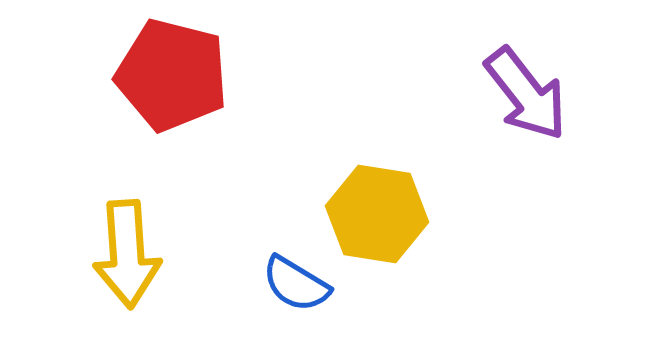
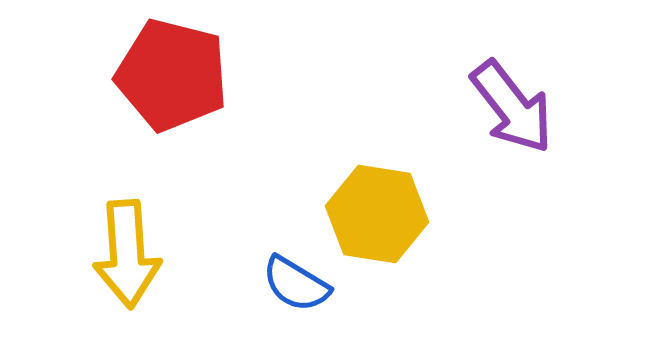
purple arrow: moved 14 px left, 13 px down
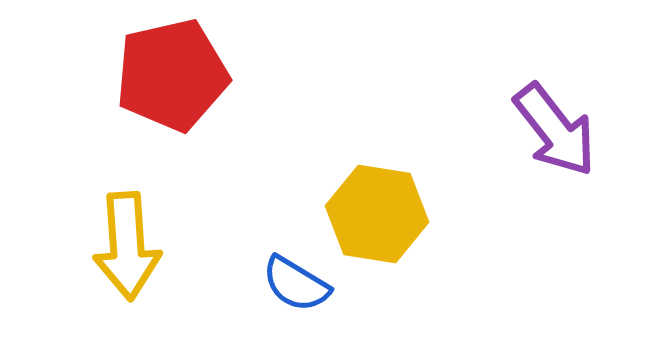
red pentagon: rotated 27 degrees counterclockwise
purple arrow: moved 43 px right, 23 px down
yellow arrow: moved 8 px up
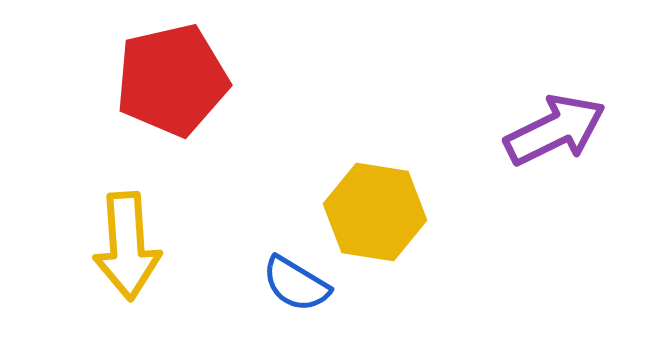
red pentagon: moved 5 px down
purple arrow: rotated 78 degrees counterclockwise
yellow hexagon: moved 2 px left, 2 px up
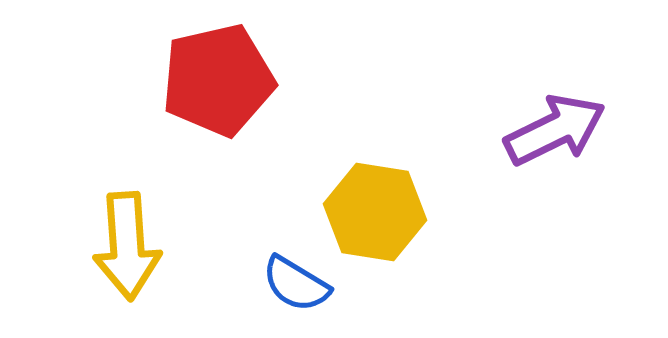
red pentagon: moved 46 px right
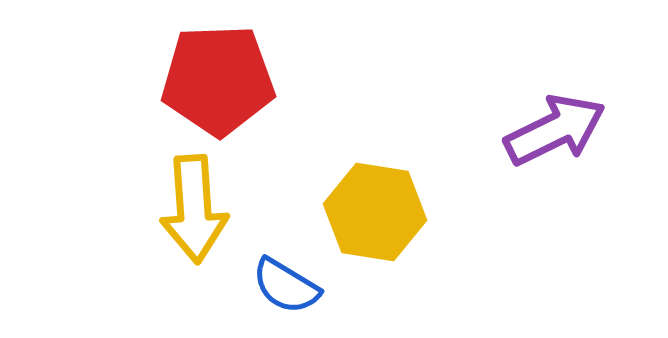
red pentagon: rotated 11 degrees clockwise
yellow arrow: moved 67 px right, 37 px up
blue semicircle: moved 10 px left, 2 px down
